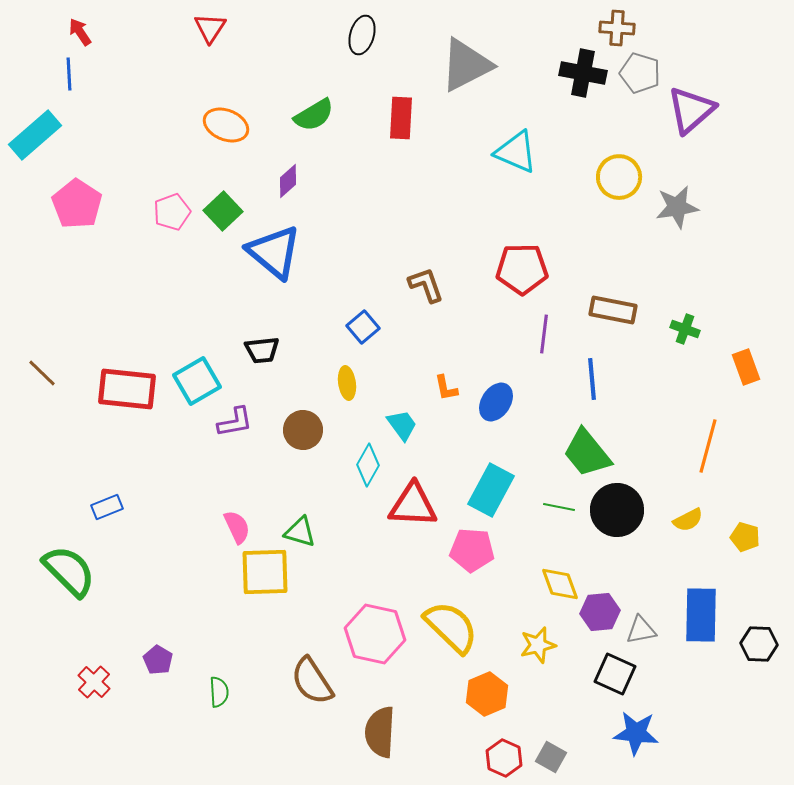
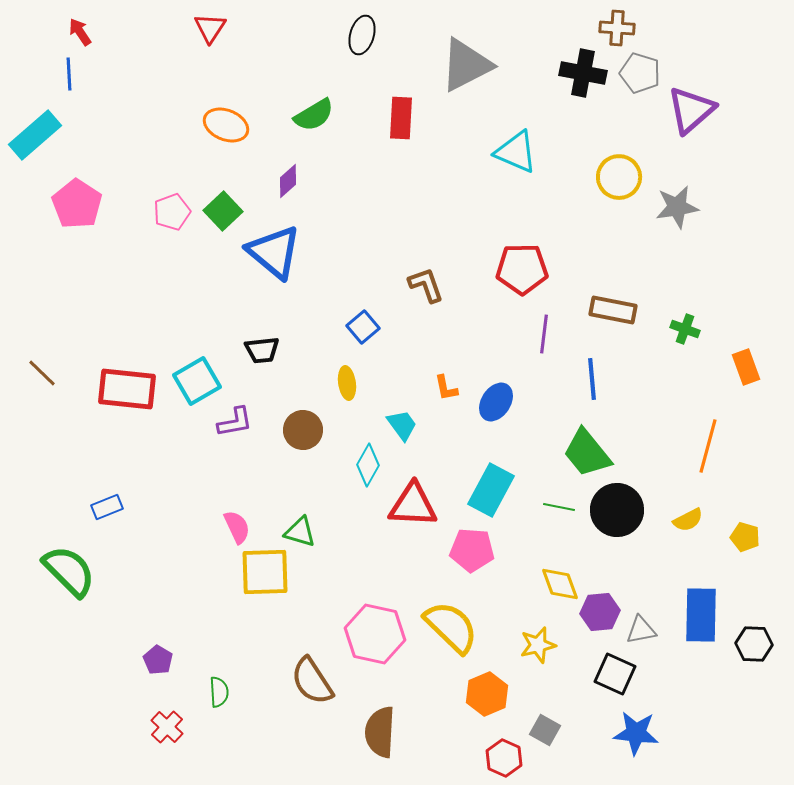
black hexagon at (759, 644): moved 5 px left
red cross at (94, 682): moved 73 px right, 45 px down
gray square at (551, 757): moved 6 px left, 27 px up
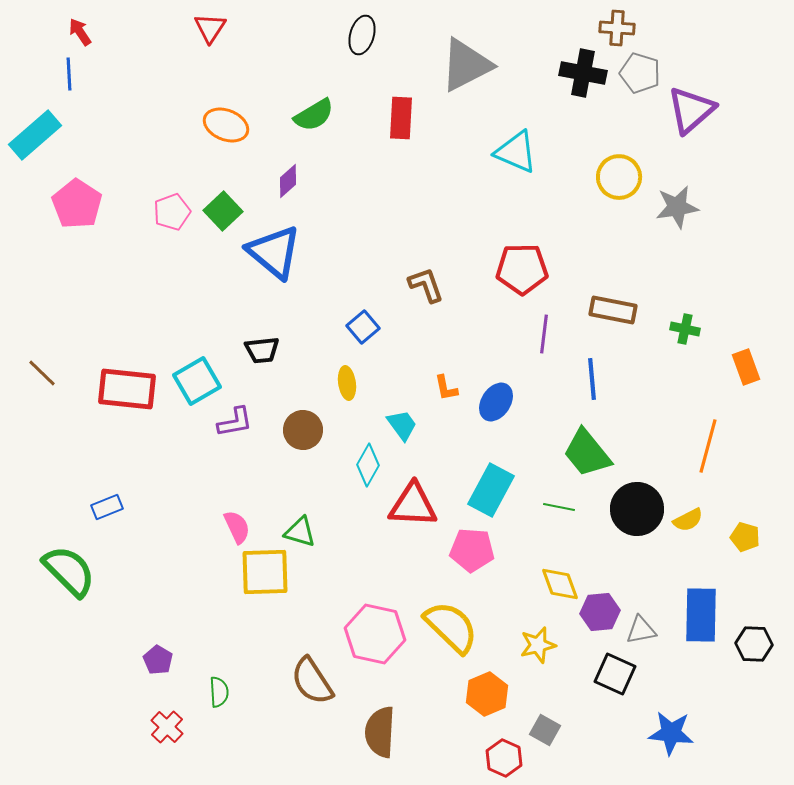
green cross at (685, 329): rotated 8 degrees counterclockwise
black circle at (617, 510): moved 20 px right, 1 px up
blue star at (636, 733): moved 35 px right
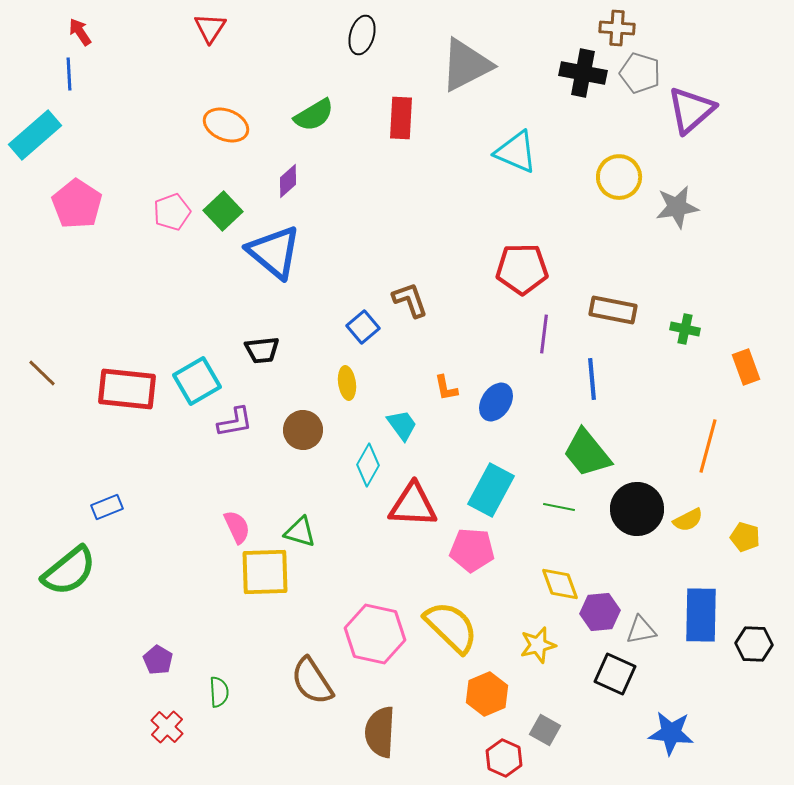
brown L-shape at (426, 285): moved 16 px left, 15 px down
green semicircle at (69, 571): rotated 96 degrees clockwise
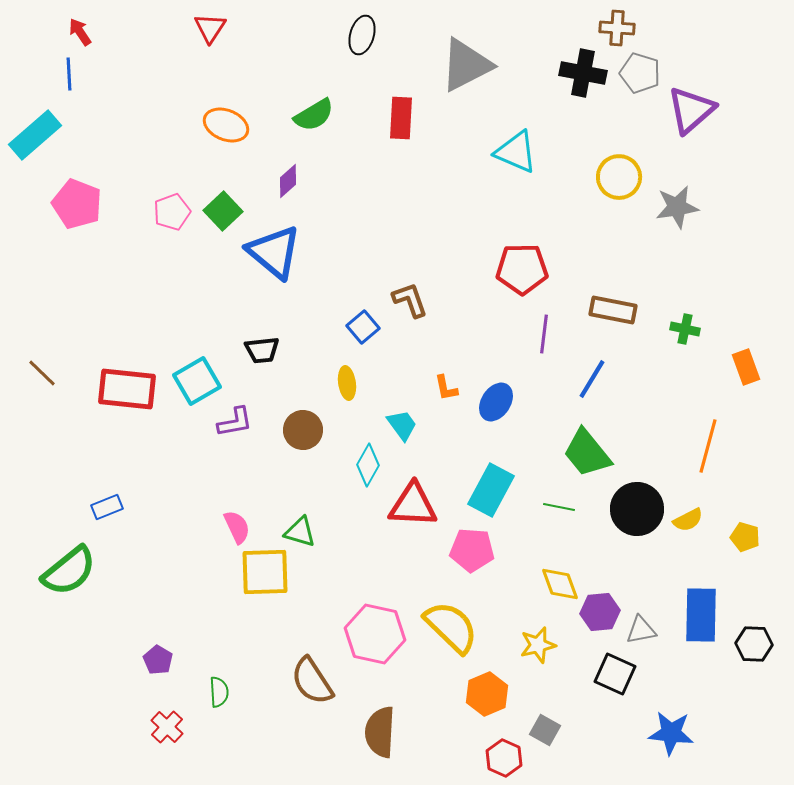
pink pentagon at (77, 204): rotated 12 degrees counterclockwise
blue line at (592, 379): rotated 36 degrees clockwise
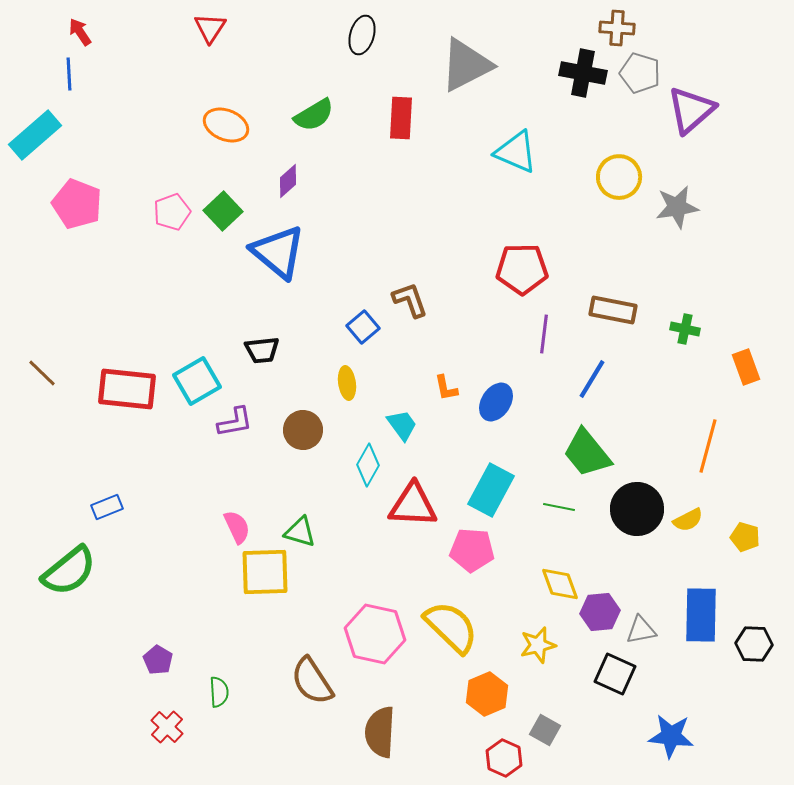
blue triangle at (274, 252): moved 4 px right
blue star at (671, 733): moved 3 px down
